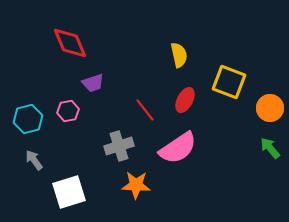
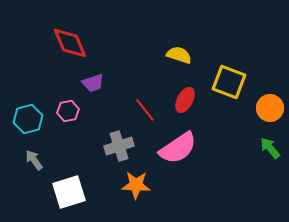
yellow semicircle: rotated 60 degrees counterclockwise
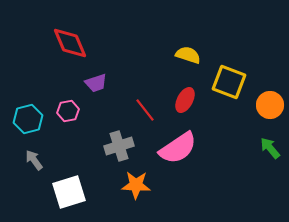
yellow semicircle: moved 9 px right
purple trapezoid: moved 3 px right
orange circle: moved 3 px up
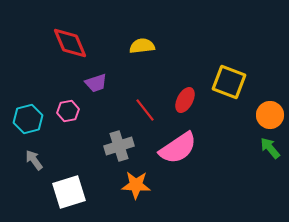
yellow semicircle: moved 46 px left, 9 px up; rotated 25 degrees counterclockwise
orange circle: moved 10 px down
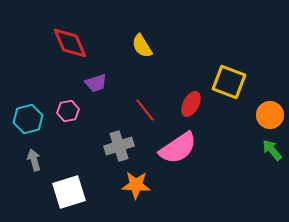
yellow semicircle: rotated 115 degrees counterclockwise
red ellipse: moved 6 px right, 4 px down
green arrow: moved 2 px right, 2 px down
gray arrow: rotated 20 degrees clockwise
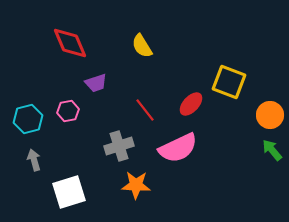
red ellipse: rotated 15 degrees clockwise
pink semicircle: rotated 9 degrees clockwise
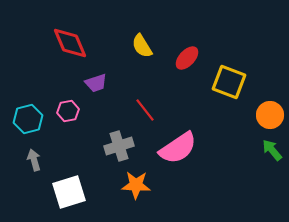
red ellipse: moved 4 px left, 46 px up
pink semicircle: rotated 9 degrees counterclockwise
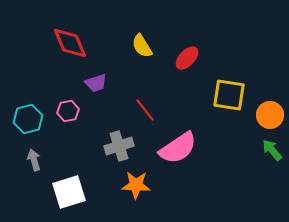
yellow square: moved 13 px down; rotated 12 degrees counterclockwise
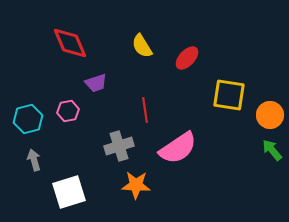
red line: rotated 30 degrees clockwise
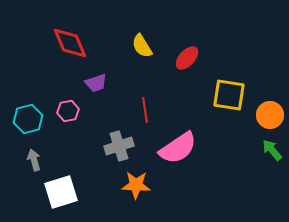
white square: moved 8 px left
